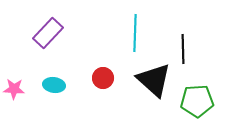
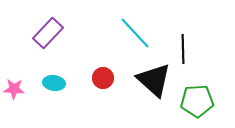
cyan line: rotated 45 degrees counterclockwise
cyan ellipse: moved 2 px up
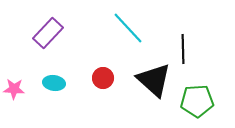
cyan line: moved 7 px left, 5 px up
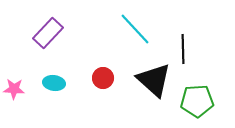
cyan line: moved 7 px right, 1 px down
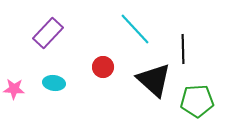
red circle: moved 11 px up
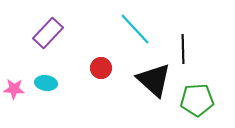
red circle: moved 2 px left, 1 px down
cyan ellipse: moved 8 px left
green pentagon: moved 1 px up
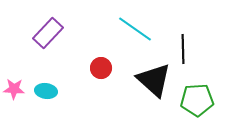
cyan line: rotated 12 degrees counterclockwise
cyan ellipse: moved 8 px down
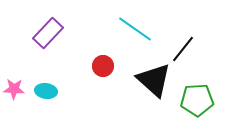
black line: rotated 40 degrees clockwise
red circle: moved 2 px right, 2 px up
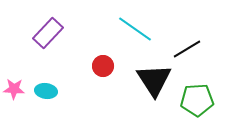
black line: moved 4 px right; rotated 20 degrees clockwise
black triangle: rotated 15 degrees clockwise
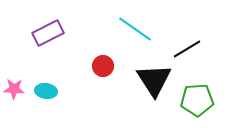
purple rectangle: rotated 20 degrees clockwise
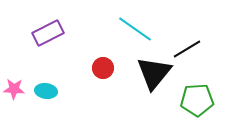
red circle: moved 2 px down
black triangle: moved 7 px up; rotated 12 degrees clockwise
